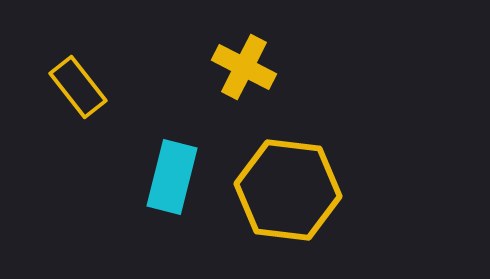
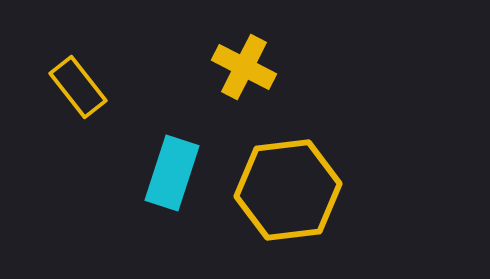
cyan rectangle: moved 4 px up; rotated 4 degrees clockwise
yellow hexagon: rotated 14 degrees counterclockwise
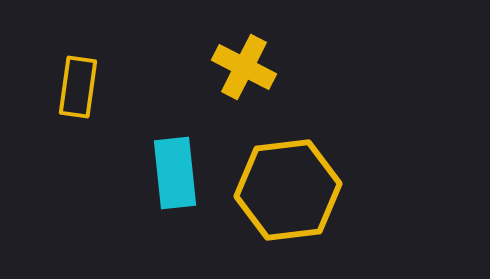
yellow rectangle: rotated 46 degrees clockwise
cyan rectangle: moved 3 px right; rotated 24 degrees counterclockwise
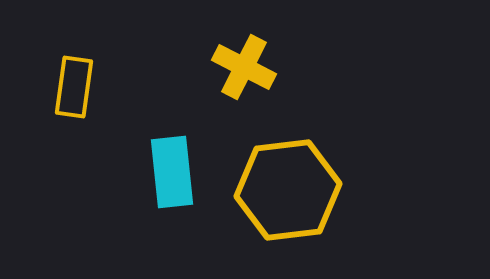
yellow rectangle: moved 4 px left
cyan rectangle: moved 3 px left, 1 px up
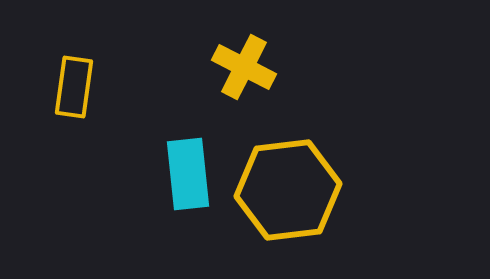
cyan rectangle: moved 16 px right, 2 px down
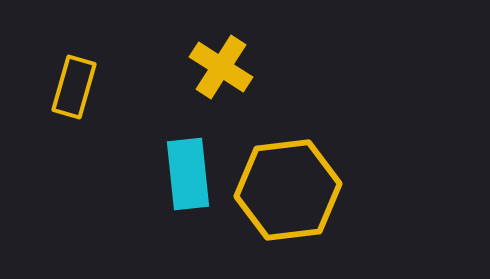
yellow cross: moved 23 px left; rotated 6 degrees clockwise
yellow rectangle: rotated 8 degrees clockwise
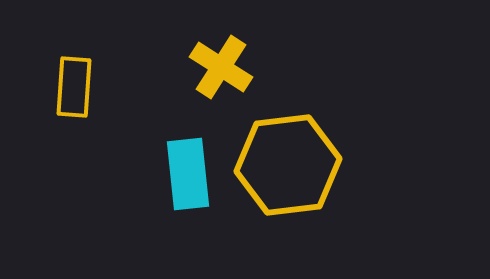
yellow rectangle: rotated 12 degrees counterclockwise
yellow hexagon: moved 25 px up
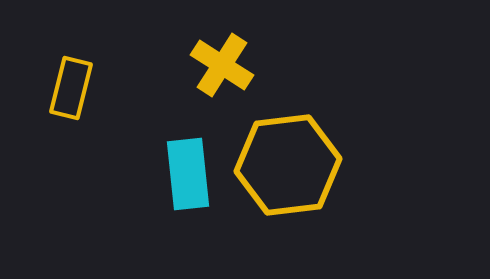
yellow cross: moved 1 px right, 2 px up
yellow rectangle: moved 3 px left, 1 px down; rotated 10 degrees clockwise
